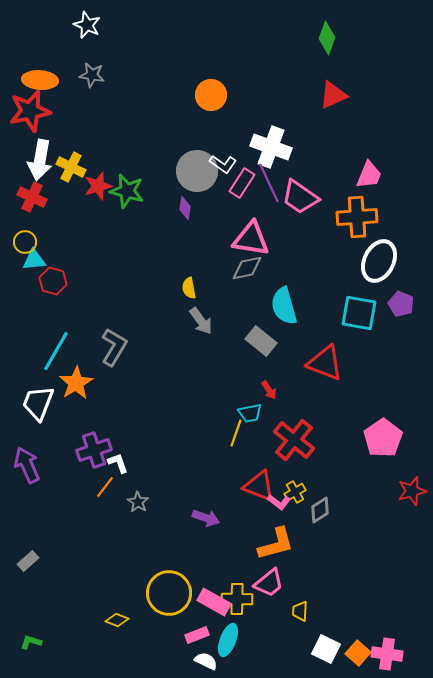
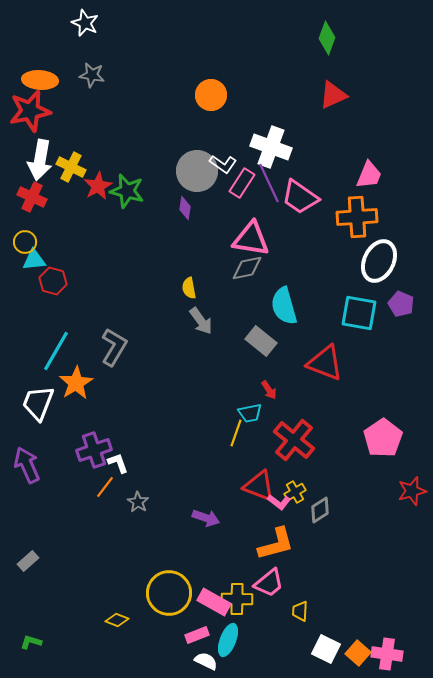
white star at (87, 25): moved 2 px left, 2 px up
red star at (98, 186): rotated 12 degrees counterclockwise
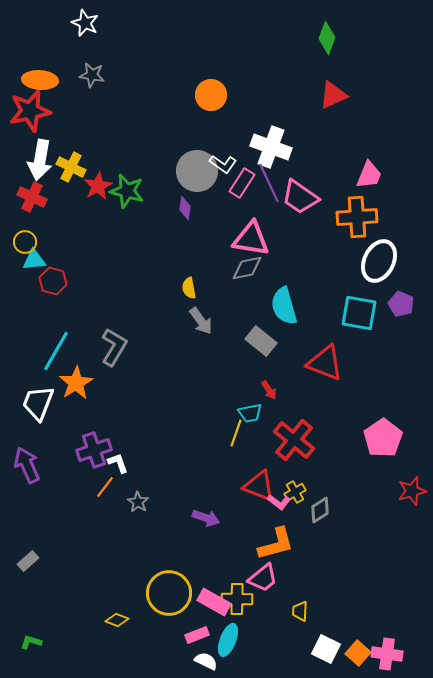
pink trapezoid at (269, 583): moved 6 px left, 5 px up
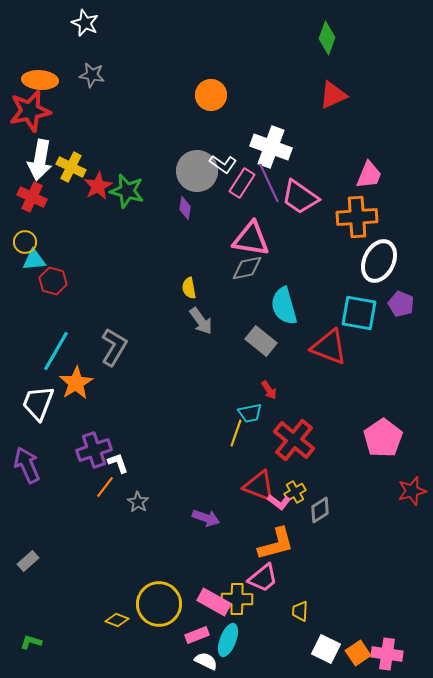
red triangle at (325, 363): moved 4 px right, 16 px up
yellow circle at (169, 593): moved 10 px left, 11 px down
orange square at (358, 653): rotated 15 degrees clockwise
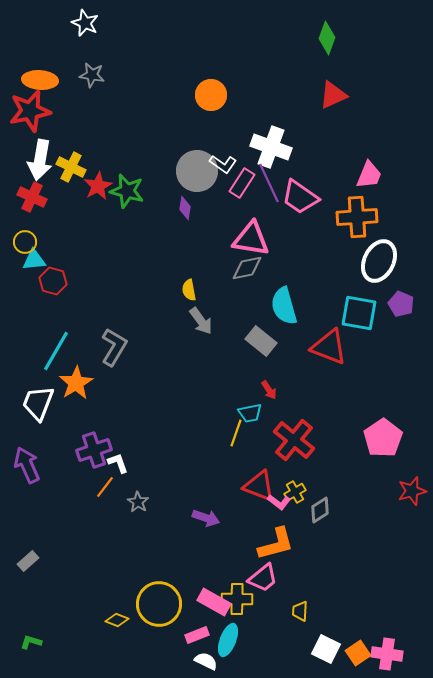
yellow semicircle at (189, 288): moved 2 px down
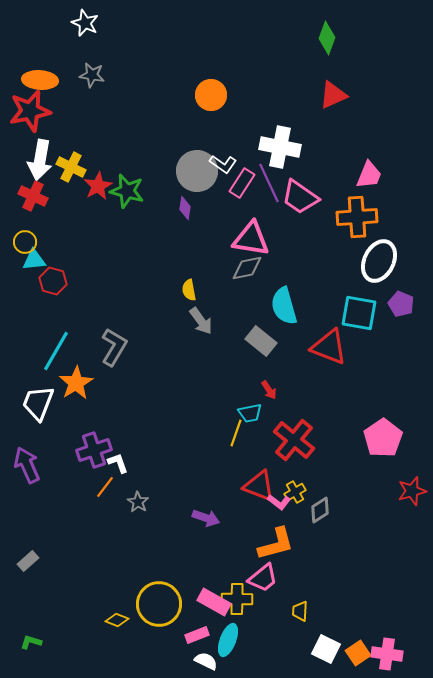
white cross at (271, 147): moved 9 px right; rotated 9 degrees counterclockwise
red cross at (32, 197): moved 1 px right, 1 px up
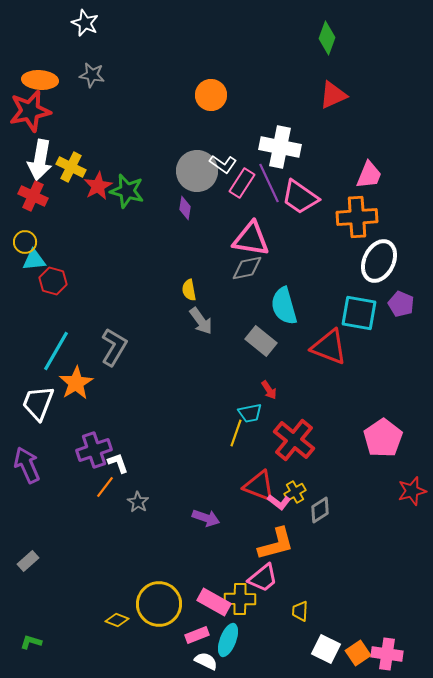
yellow cross at (237, 599): moved 3 px right
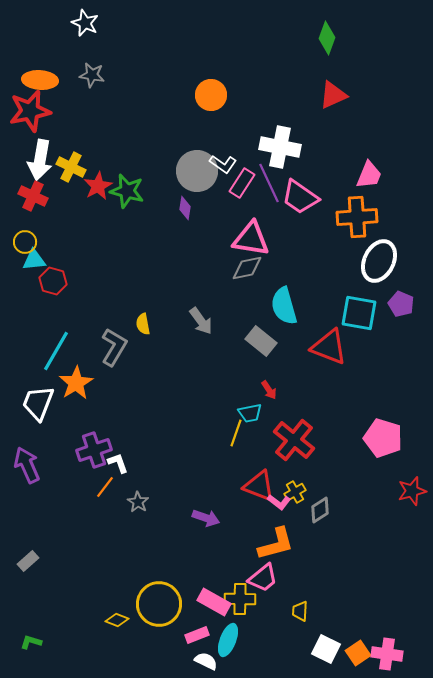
yellow semicircle at (189, 290): moved 46 px left, 34 px down
pink pentagon at (383, 438): rotated 21 degrees counterclockwise
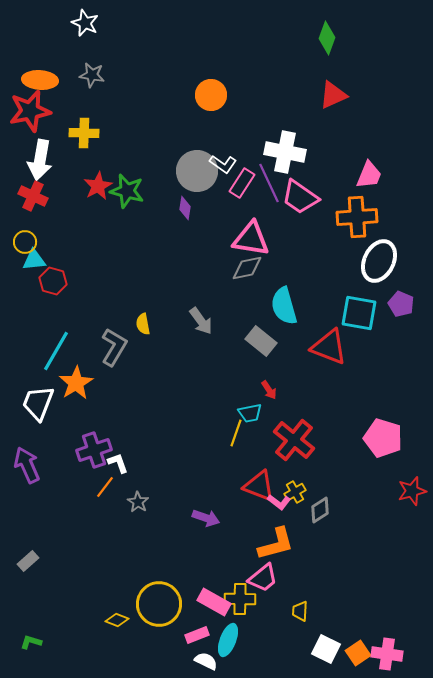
white cross at (280, 147): moved 5 px right, 5 px down
yellow cross at (71, 167): moved 13 px right, 34 px up; rotated 24 degrees counterclockwise
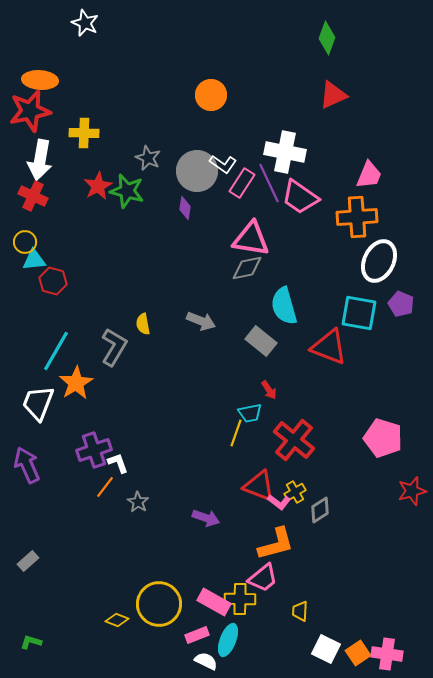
gray star at (92, 75): moved 56 px right, 83 px down; rotated 15 degrees clockwise
gray arrow at (201, 321): rotated 32 degrees counterclockwise
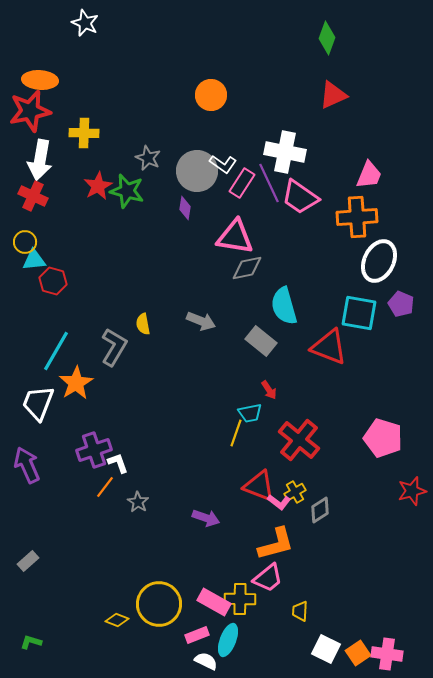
pink triangle at (251, 239): moved 16 px left, 2 px up
red cross at (294, 440): moved 5 px right
pink trapezoid at (263, 578): moved 5 px right
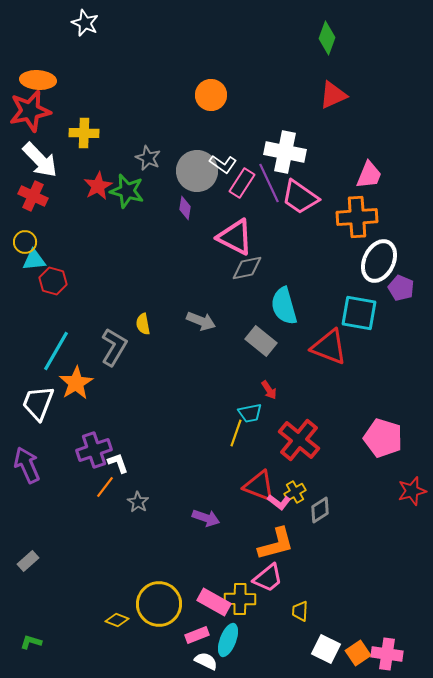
orange ellipse at (40, 80): moved 2 px left
white arrow at (40, 160): rotated 54 degrees counterclockwise
pink triangle at (235, 237): rotated 18 degrees clockwise
purple pentagon at (401, 304): moved 16 px up
